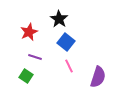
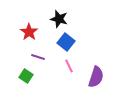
black star: rotated 18 degrees counterclockwise
red star: rotated 12 degrees counterclockwise
purple line: moved 3 px right
purple semicircle: moved 2 px left
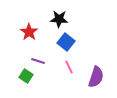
black star: rotated 12 degrees counterclockwise
purple line: moved 4 px down
pink line: moved 1 px down
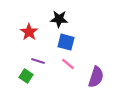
blue square: rotated 24 degrees counterclockwise
pink line: moved 1 px left, 3 px up; rotated 24 degrees counterclockwise
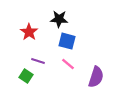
blue square: moved 1 px right, 1 px up
